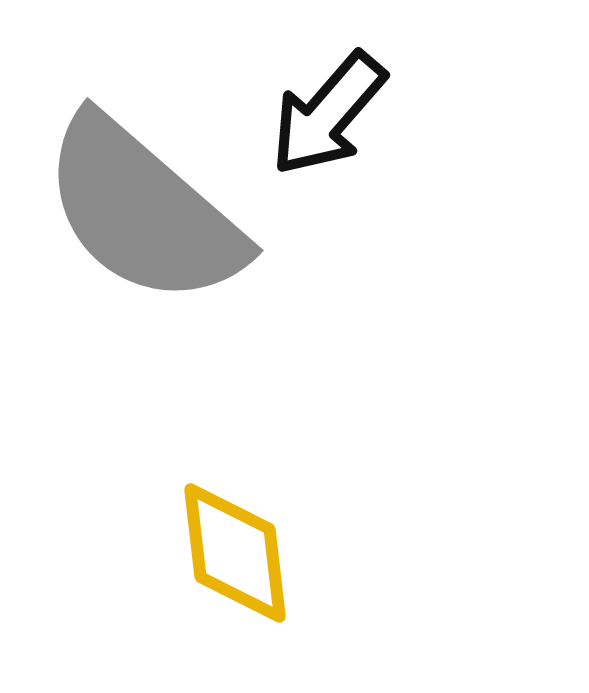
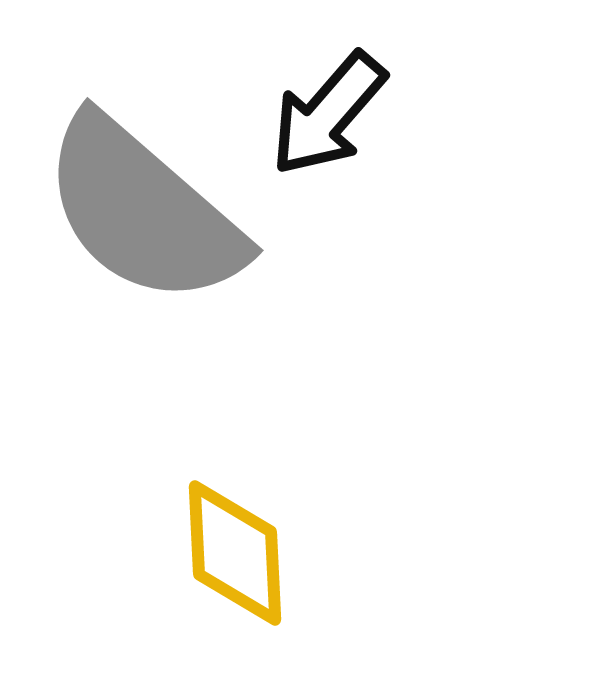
yellow diamond: rotated 4 degrees clockwise
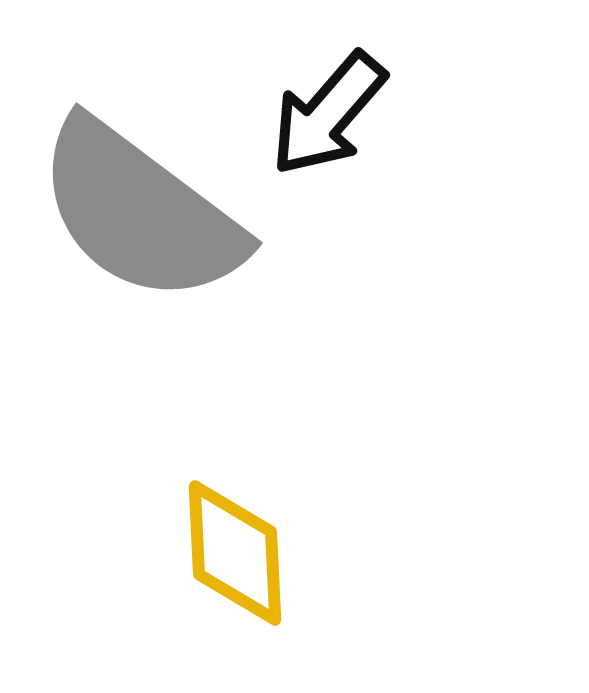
gray semicircle: moved 3 px left, 1 px down; rotated 4 degrees counterclockwise
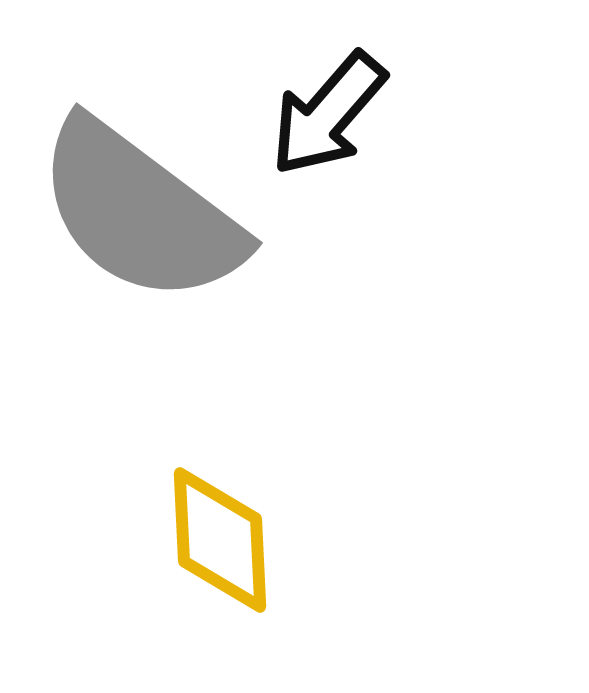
yellow diamond: moved 15 px left, 13 px up
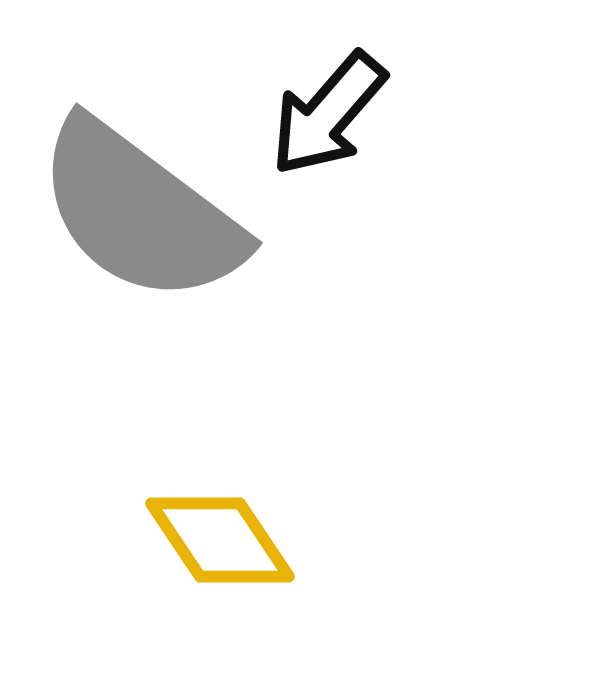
yellow diamond: rotated 31 degrees counterclockwise
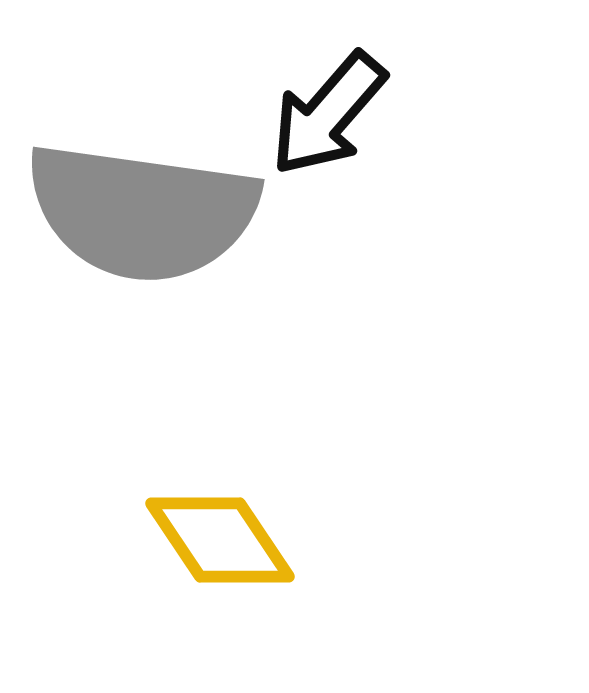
gray semicircle: moved 2 px right; rotated 29 degrees counterclockwise
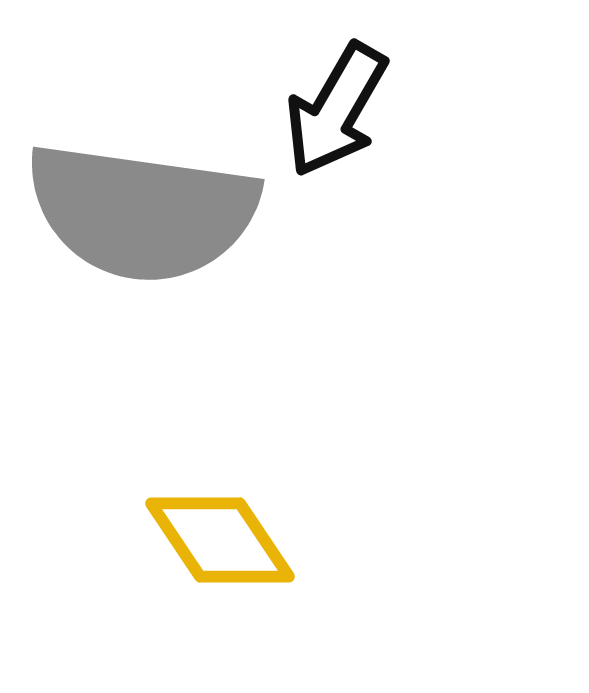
black arrow: moved 8 px right, 4 px up; rotated 11 degrees counterclockwise
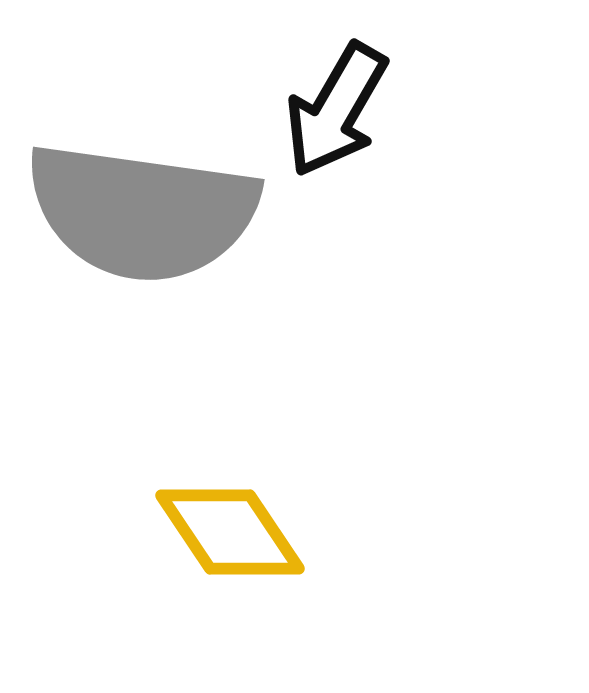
yellow diamond: moved 10 px right, 8 px up
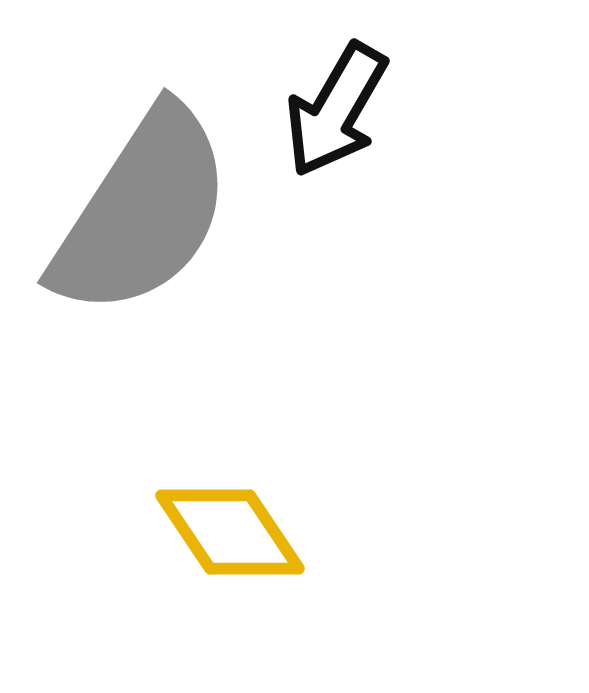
gray semicircle: rotated 65 degrees counterclockwise
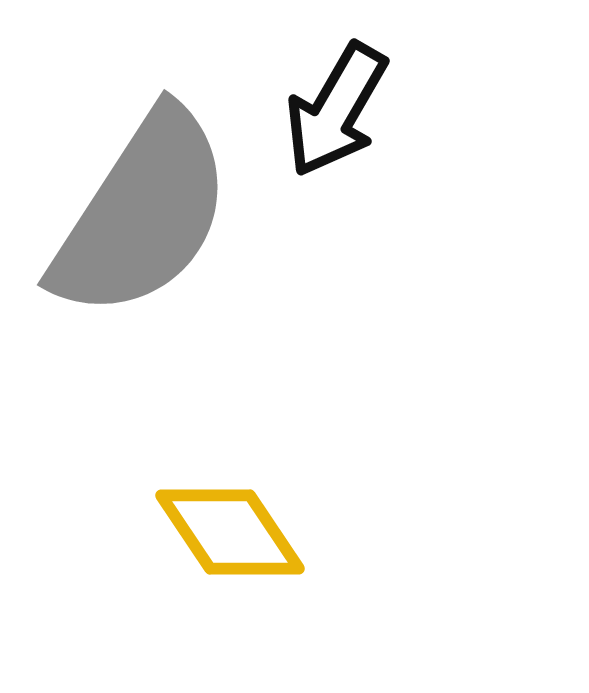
gray semicircle: moved 2 px down
